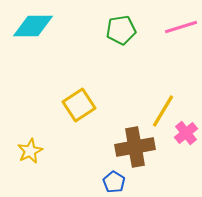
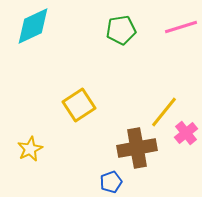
cyan diamond: rotated 24 degrees counterclockwise
yellow line: moved 1 px right, 1 px down; rotated 8 degrees clockwise
brown cross: moved 2 px right, 1 px down
yellow star: moved 2 px up
blue pentagon: moved 3 px left; rotated 20 degrees clockwise
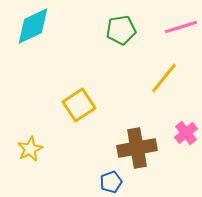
yellow line: moved 34 px up
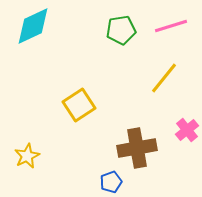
pink line: moved 10 px left, 1 px up
pink cross: moved 1 px right, 3 px up
yellow star: moved 3 px left, 7 px down
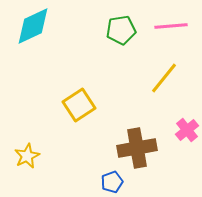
pink line: rotated 12 degrees clockwise
blue pentagon: moved 1 px right
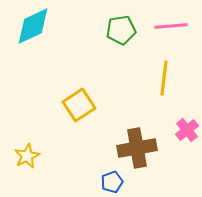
yellow line: rotated 32 degrees counterclockwise
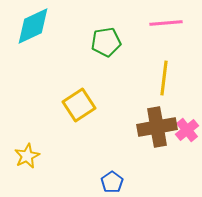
pink line: moved 5 px left, 3 px up
green pentagon: moved 15 px left, 12 px down
brown cross: moved 20 px right, 21 px up
blue pentagon: rotated 15 degrees counterclockwise
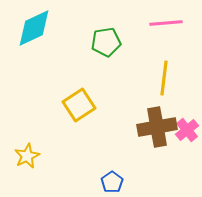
cyan diamond: moved 1 px right, 2 px down
